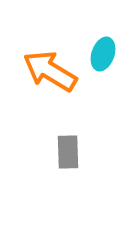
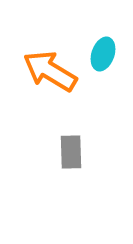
gray rectangle: moved 3 px right
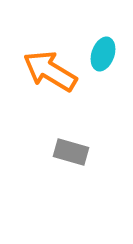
gray rectangle: rotated 72 degrees counterclockwise
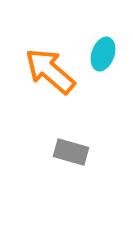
orange arrow: rotated 10 degrees clockwise
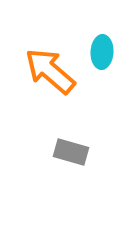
cyan ellipse: moved 1 px left, 2 px up; rotated 16 degrees counterclockwise
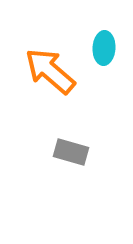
cyan ellipse: moved 2 px right, 4 px up
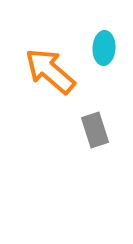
gray rectangle: moved 24 px right, 22 px up; rotated 56 degrees clockwise
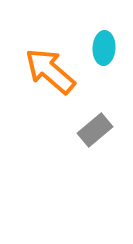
gray rectangle: rotated 68 degrees clockwise
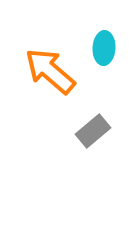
gray rectangle: moved 2 px left, 1 px down
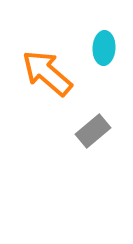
orange arrow: moved 3 px left, 2 px down
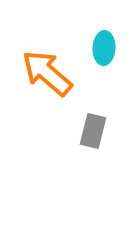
gray rectangle: rotated 36 degrees counterclockwise
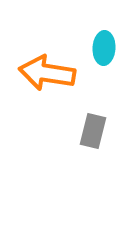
orange arrow: rotated 32 degrees counterclockwise
